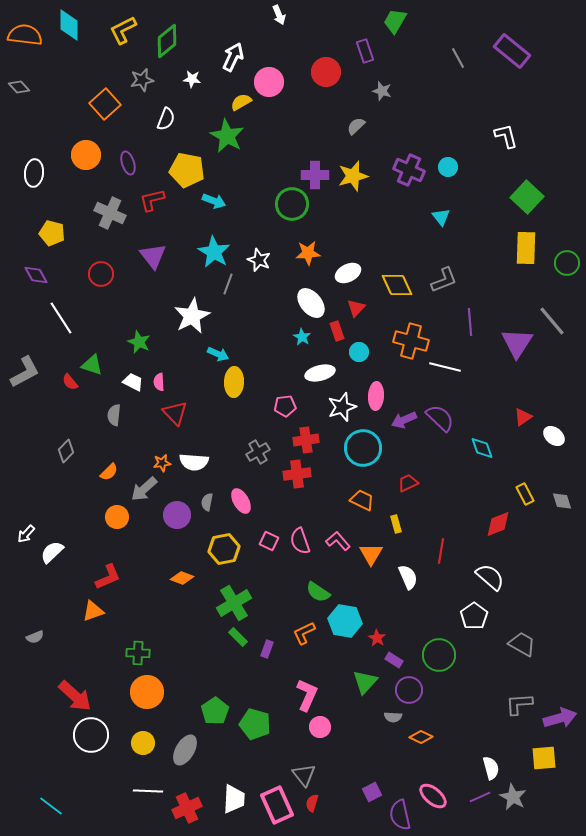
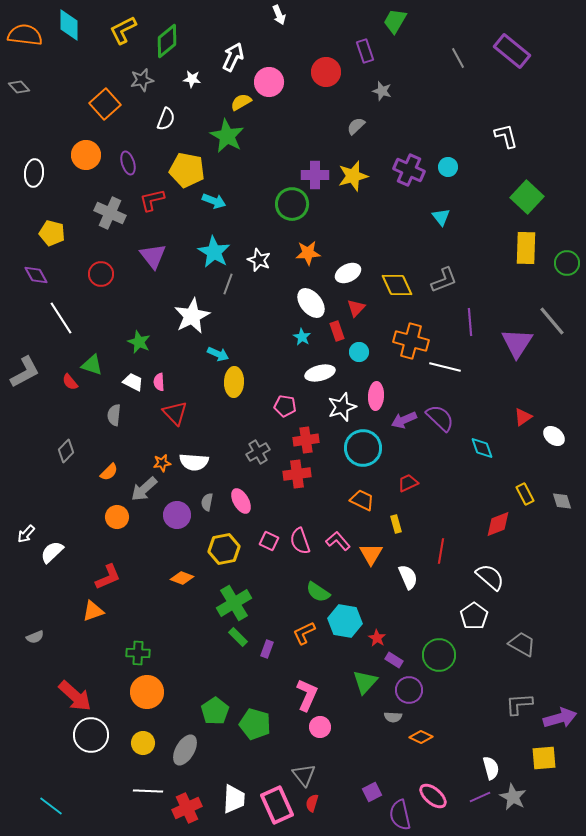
pink pentagon at (285, 406): rotated 15 degrees clockwise
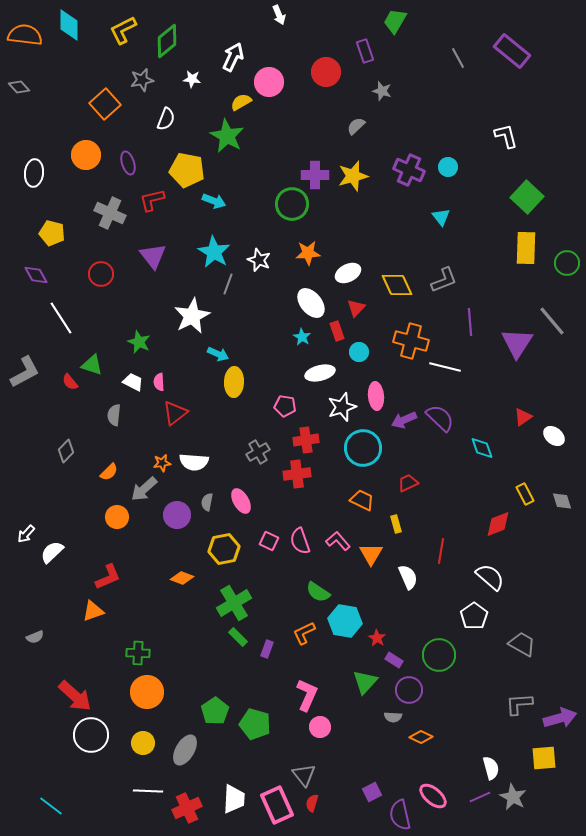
pink ellipse at (376, 396): rotated 8 degrees counterclockwise
red triangle at (175, 413): rotated 36 degrees clockwise
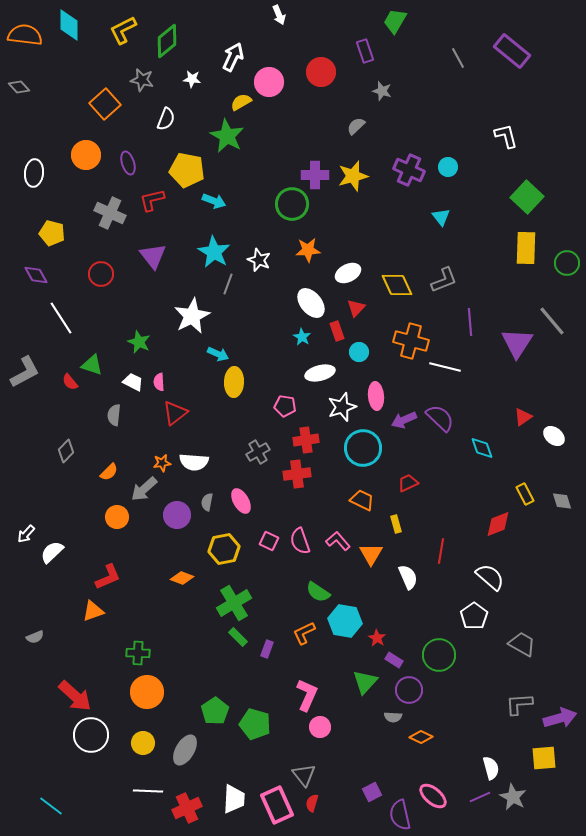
red circle at (326, 72): moved 5 px left
gray star at (142, 80): rotated 25 degrees clockwise
orange star at (308, 253): moved 3 px up
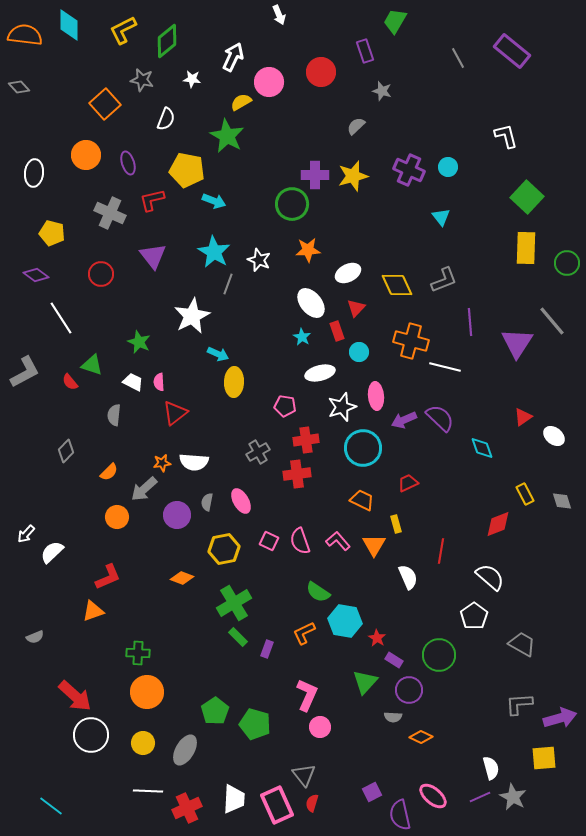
purple diamond at (36, 275): rotated 25 degrees counterclockwise
orange triangle at (371, 554): moved 3 px right, 9 px up
